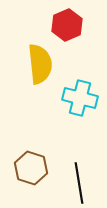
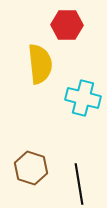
red hexagon: rotated 24 degrees clockwise
cyan cross: moved 3 px right
black line: moved 1 px down
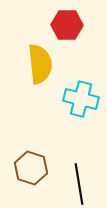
cyan cross: moved 2 px left, 1 px down
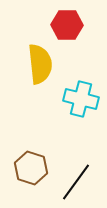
black line: moved 3 px left, 2 px up; rotated 45 degrees clockwise
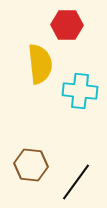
cyan cross: moved 1 px left, 8 px up; rotated 8 degrees counterclockwise
brown hexagon: moved 3 px up; rotated 12 degrees counterclockwise
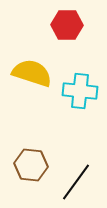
yellow semicircle: moved 8 px left, 9 px down; rotated 66 degrees counterclockwise
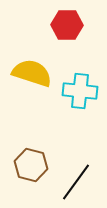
brown hexagon: rotated 8 degrees clockwise
